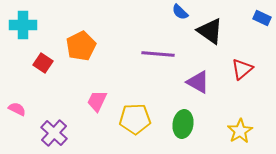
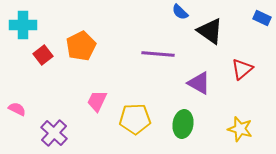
red square: moved 8 px up; rotated 18 degrees clockwise
purple triangle: moved 1 px right, 1 px down
yellow star: moved 2 px up; rotated 25 degrees counterclockwise
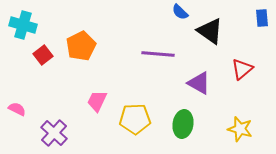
blue rectangle: rotated 60 degrees clockwise
cyan cross: rotated 16 degrees clockwise
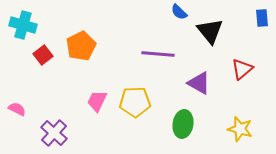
blue semicircle: moved 1 px left
black triangle: rotated 16 degrees clockwise
yellow pentagon: moved 17 px up
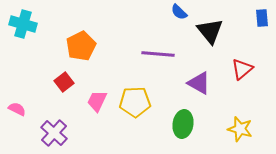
cyan cross: moved 1 px up
red square: moved 21 px right, 27 px down
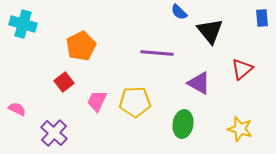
purple line: moved 1 px left, 1 px up
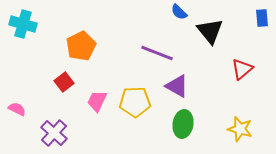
purple line: rotated 16 degrees clockwise
purple triangle: moved 22 px left, 3 px down
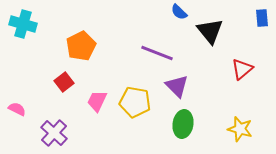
purple triangle: rotated 15 degrees clockwise
yellow pentagon: rotated 12 degrees clockwise
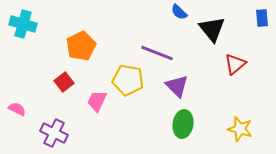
black triangle: moved 2 px right, 2 px up
red triangle: moved 7 px left, 5 px up
yellow pentagon: moved 7 px left, 22 px up
purple cross: rotated 16 degrees counterclockwise
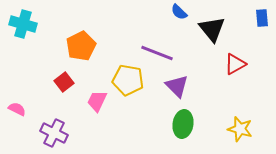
red triangle: rotated 10 degrees clockwise
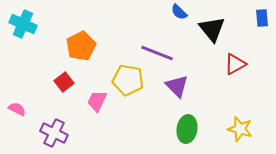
cyan cross: rotated 8 degrees clockwise
green ellipse: moved 4 px right, 5 px down
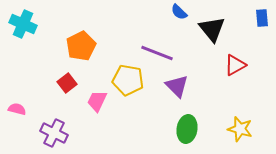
red triangle: moved 1 px down
red square: moved 3 px right, 1 px down
pink semicircle: rotated 12 degrees counterclockwise
